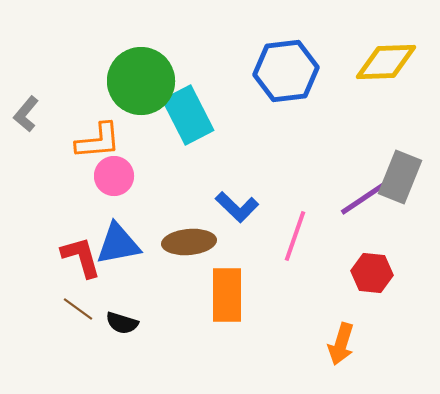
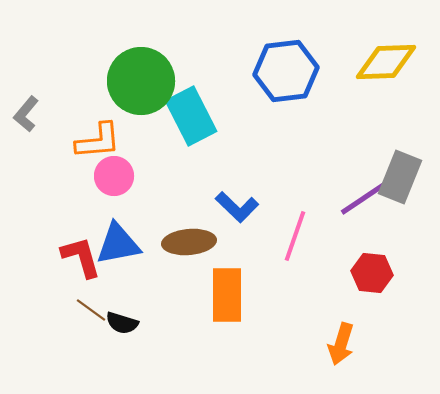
cyan rectangle: moved 3 px right, 1 px down
brown line: moved 13 px right, 1 px down
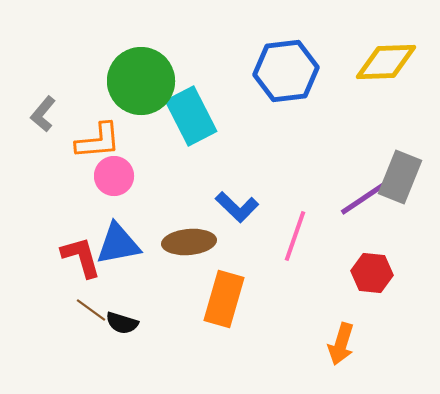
gray L-shape: moved 17 px right
orange rectangle: moved 3 px left, 4 px down; rotated 16 degrees clockwise
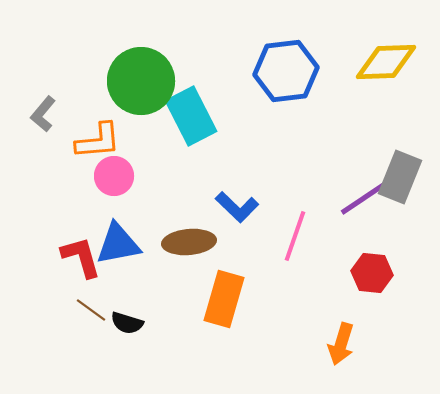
black semicircle: moved 5 px right
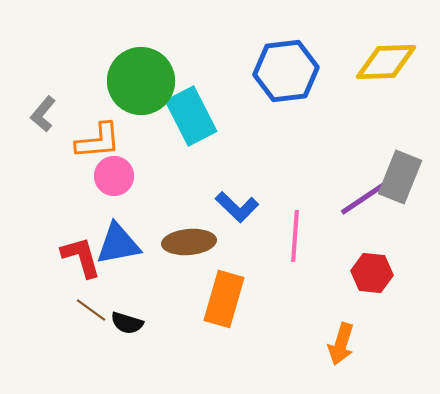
pink line: rotated 15 degrees counterclockwise
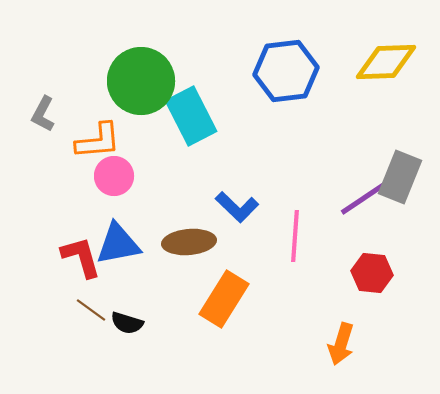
gray L-shape: rotated 12 degrees counterclockwise
orange rectangle: rotated 16 degrees clockwise
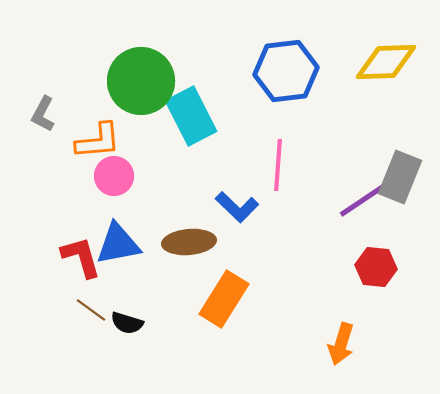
purple line: moved 1 px left, 2 px down
pink line: moved 17 px left, 71 px up
red hexagon: moved 4 px right, 6 px up
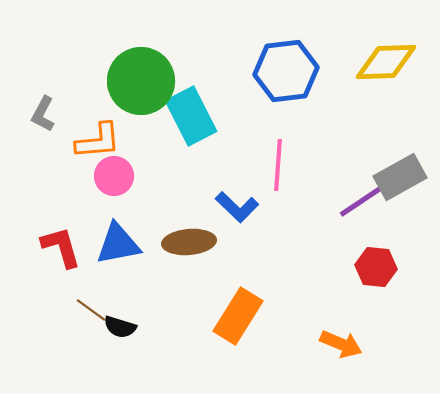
gray rectangle: rotated 39 degrees clockwise
red L-shape: moved 20 px left, 10 px up
orange rectangle: moved 14 px right, 17 px down
black semicircle: moved 7 px left, 4 px down
orange arrow: rotated 84 degrees counterclockwise
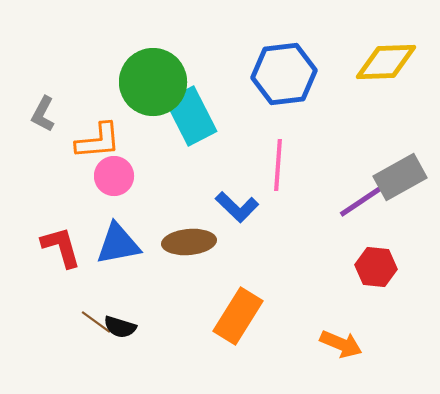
blue hexagon: moved 2 px left, 3 px down
green circle: moved 12 px right, 1 px down
brown line: moved 5 px right, 12 px down
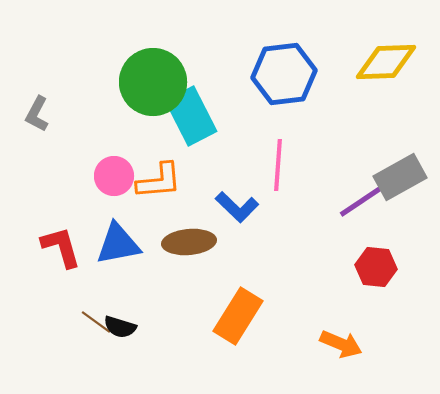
gray L-shape: moved 6 px left
orange L-shape: moved 61 px right, 40 px down
